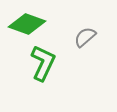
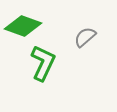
green diamond: moved 4 px left, 2 px down
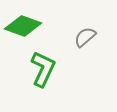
green L-shape: moved 6 px down
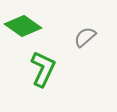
green diamond: rotated 15 degrees clockwise
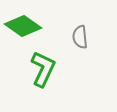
gray semicircle: moved 5 px left; rotated 55 degrees counterclockwise
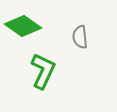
green L-shape: moved 2 px down
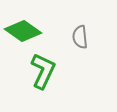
green diamond: moved 5 px down
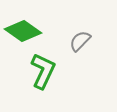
gray semicircle: moved 4 px down; rotated 50 degrees clockwise
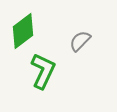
green diamond: rotated 72 degrees counterclockwise
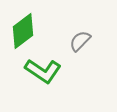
green L-shape: rotated 99 degrees clockwise
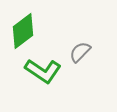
gray semicircle: moved 11 px down
